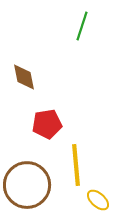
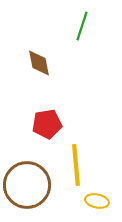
brown diamond: moved 15 px right, 14 px up
yellow ellipse: moved 1 px left, 1 px down; rotated 30 degrees counterclockwise
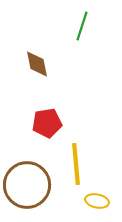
brown diamond: moved 2 px left, 1 px down
red pentagon: moved 1 px up
yellow line: moved 1 px up
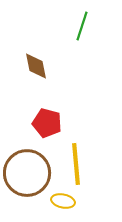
brown diamond: moved 1 px left, 2 px down
red pentagon: rotated 24 degrees clockwise
brown circle: moved 12 px up
yellow ellipse: moved 34 px left
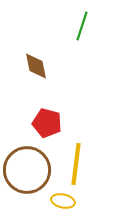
yellow line: rotated 12 degrees clockwise
brown circle: moved 3 px up
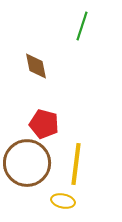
red pentagon: moved 3 px left, 1 px down
brown circle: moved 7 px up
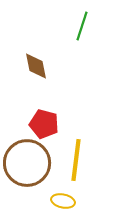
yellow line: moved 4 px up
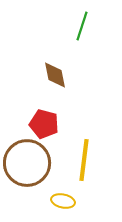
brown diamond: moved 19 px right, 9 px down
yellow line: moved 8 px right
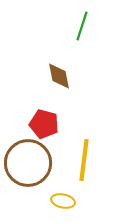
brown diamond: moved 4 px right, 1 px down
brown circle: moved 1 px right
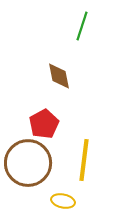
red pentagon: rotated 28 degrees clockwise
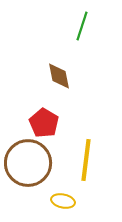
red pentagon: moved 1 px up; rotated 12 degrees counterclockwise
yellow line: moved 2 px right
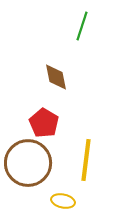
brown diamond: moved 3 px left, 1 px down
